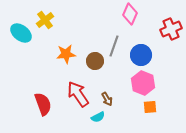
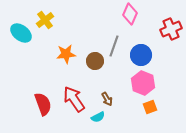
red arrow: moved 4 px left, 5 px down
orange square: rotated 16 degrees counterclockwise
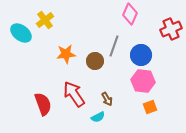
pink hexagon: moved 2 px up; rotated 15 degrees counterclockwise
red arrow: moved 5 px up
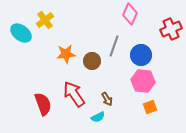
brown circle: moved 3 px left
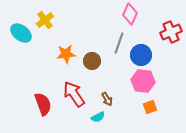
red cross: moved 3 px down
gray line: moved 5 px right, 3 px up
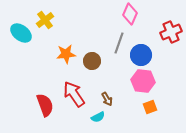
red semicircle: moved 2 px right, 1 px down
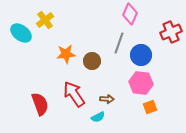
pink hexagon: moved 2 px left, 2 px down
brown arrow: rotated 56 degrees counterclockwise
red semicircle: moved 5 px left, 1 px up
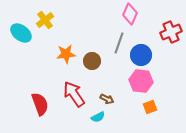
pink hexagon: moved 2 px up
brown arrow: rotated 24 degrees clockwise
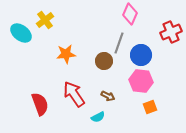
brown circle: moved 12 px right
brown arrow: moved 1 px right, 3 px up
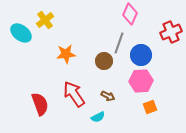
pink hexagon: rotated 10 degrees counterclockwise
